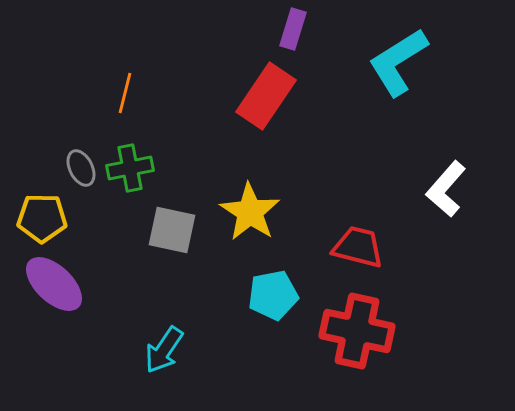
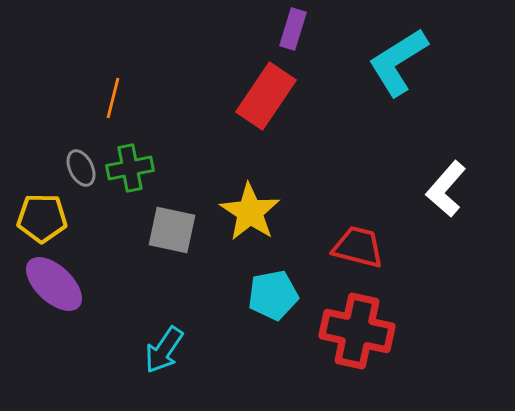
orange line: moved 12 px left, 5 px down
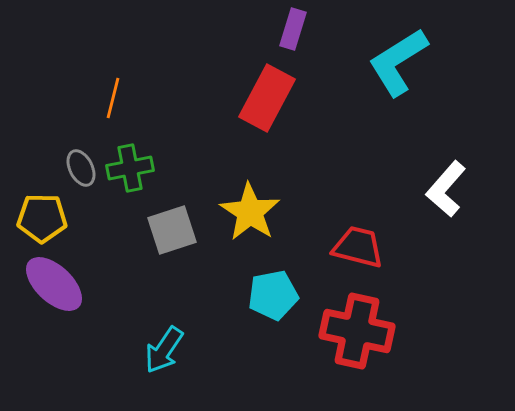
red rectangle: moved 1 px right, 2 px down; rotated 6 degrees counterclockwise
gray square: rotated 30 degrees counterclockwise
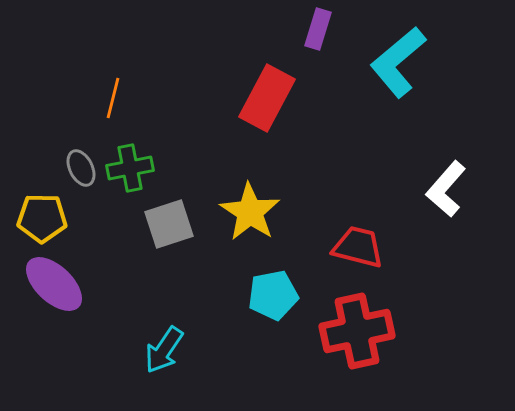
purple rectangle: moved 25 px right
cyan L-shape: rotated 8 degrees counterclockwise
gray square: moved 3 px left, 6 px up
red cross: rotated 24 degrees counterclockwise
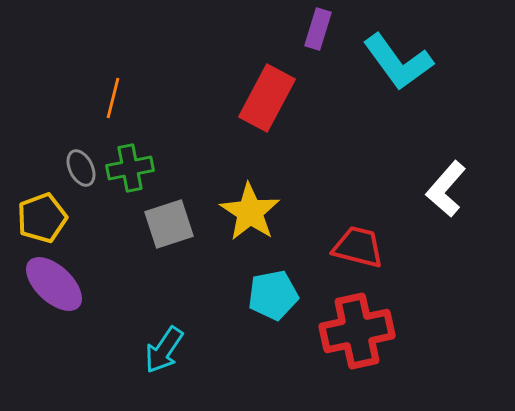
cyan L-shape: rotated 86 degrees counterclockwise
yellow pentagon: rotated 21 degrees counterclockwise
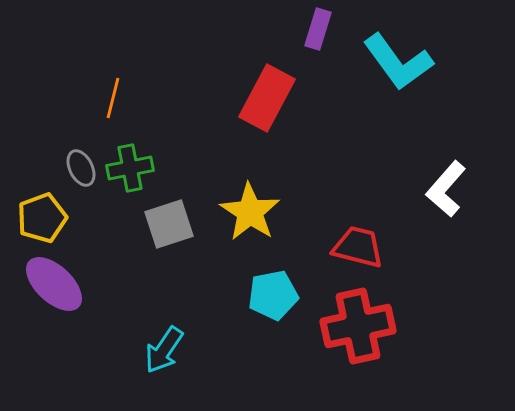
red cross: moved 1 px right, 5 px up
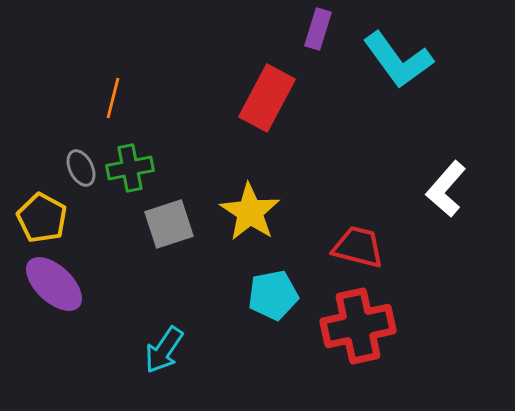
cyan L-shape: moved 2 px up
yellow pentagon: rotated 24 degrees counterclockwise
